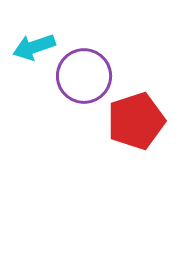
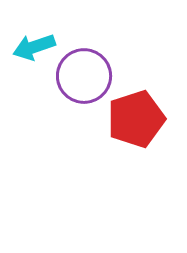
red pentagon: moved 2 px up
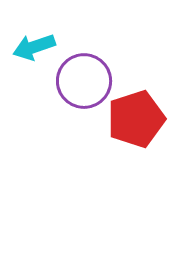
purple circle: moved 5 px down
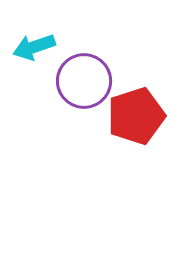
red pentagon: moved 3 px up
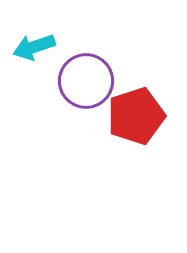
purple circle: moved 2 px right
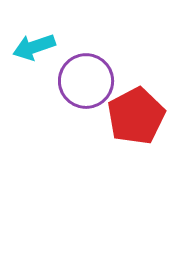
red pentagon: rotated 10 degrees counterclockwise
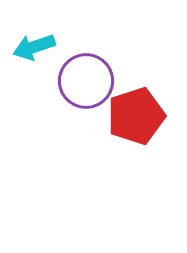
red pentagon: rotated 10 degrees clockwise
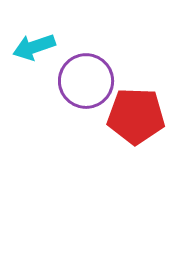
red pentagon: rotated 20 degrees clockwise
